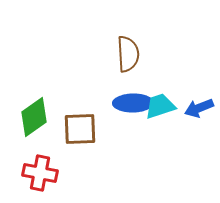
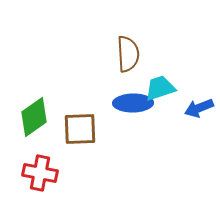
cyan trapezoid: moved 18 px up
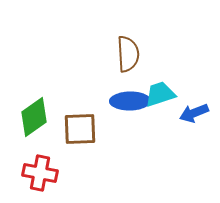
cyan trapezoid: moved 6 px down
blue ellipse: moved 3 px left, 2 px up
blue arrow: moved 5 px left, 5 px down
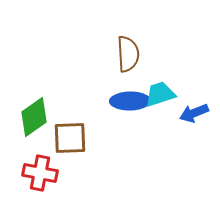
brown square: moved 10 px left, 9 px down
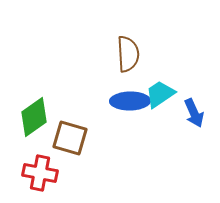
cyan trapezoid: rotated 16 degrees counterclockwise
blue arrow: rotated 92 degrees counterclockwise
brown square: rotated 18 degrees clockwise
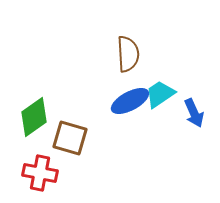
blue ellipse: rotated 27 degrees counterclockwise
